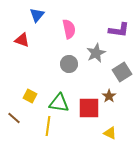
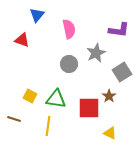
green triangle: moved 3 px left, 4 px up
brown line: moved 1 px down; rotated 24 degrees counterclockwise
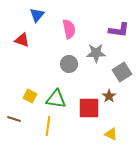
gray star: rotated 24 degrees clockwise
yellow triangle: moved 1 px right, 1 px down
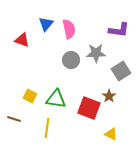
blue triangle: moved 9 px right, 9 px down
gray circle: moved 2 px right, 4 px up
gray square: moved 1 px left, 1 px up
red square: rotated 20 degrees clockwise
yellow line: moved 1 px left, 2 px down
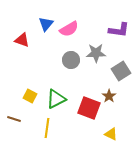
pink semicircle: rotated 72 degrees clockwise
green triangle: rotated 35 degrees counterclockwise
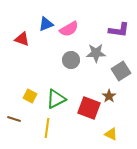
blue triangle: rotated 28 degrees clockwise
red triangle: moved 1 px up
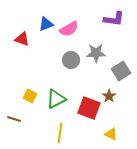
purple L-shape: moved 5 px left, 11 px up
yellow line: moved 13 px right, 5 px down
